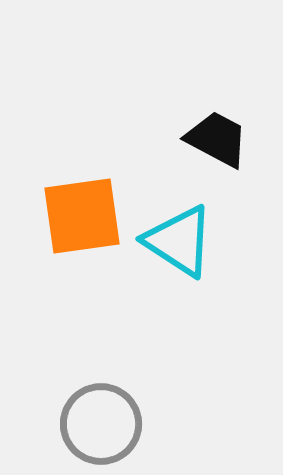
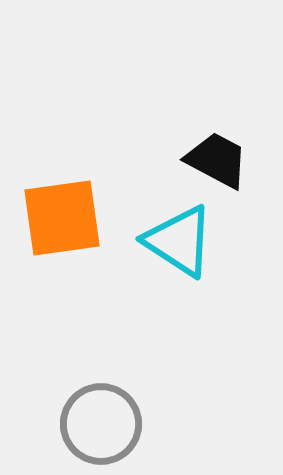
black trapezoid: moved 21 px down
orange square: moved 20 px left, 2 px down
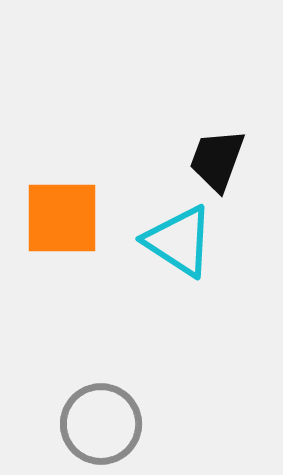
black trapezoid: rotated 98 degrees counterclockwise
orange square: rotated 8 degrees clockwise
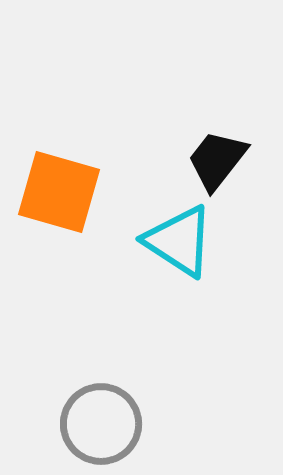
black trapezoid: rotated 18 degrees clockwise
orange square: moved 3 px left, 26 px up; rotated 16 degrees clockwise
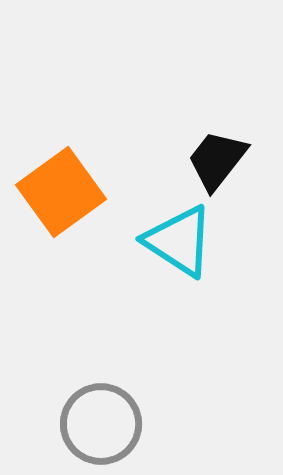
orange square: moved 2 px right; rotated 38 degrees clockwise
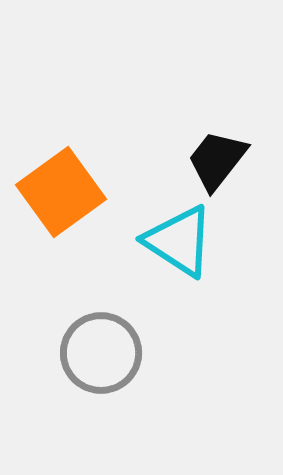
gray circle: moved 71 px up
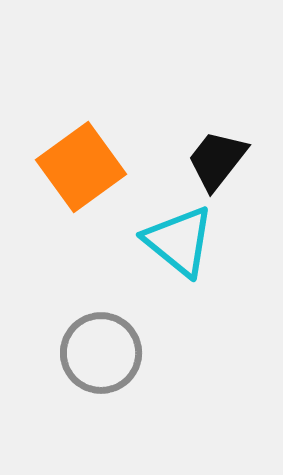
orange square: moved 20 px right, 25 px up
cyan triangle: rotated 6 degrees clockwise
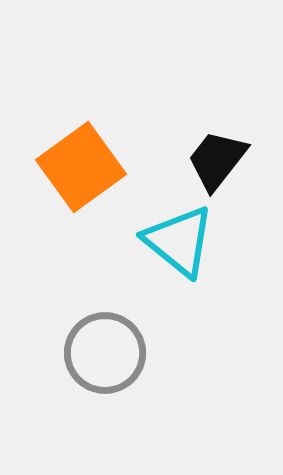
gray circle: moved 4 px right
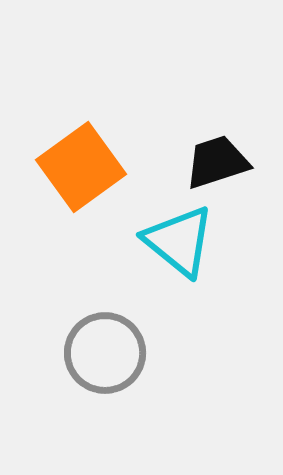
black trapezoid: moved 2 px down; rotated 34 degrees clockwise
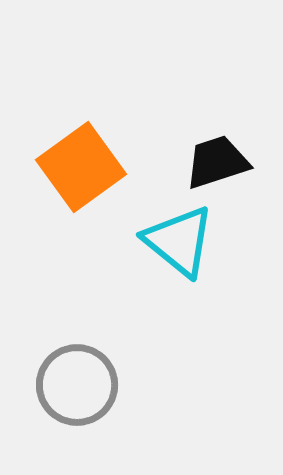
gray circle: moved 28 px left, 32 px down
